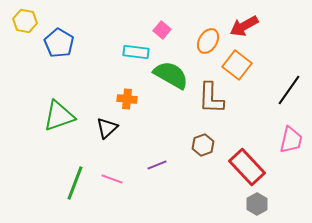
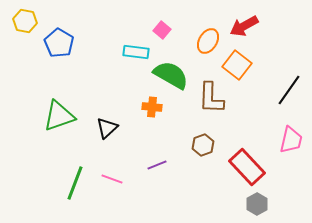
orange cross: moved 25 px right, 8 px down
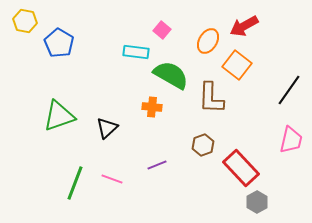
red rectangle: moved 6 px left, 1 px down
gray hexagon: moved 2 px up
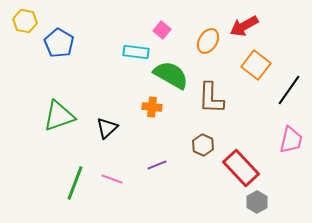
orange square: moved 19 px right
brown hexagon: rotated 15 degrees counterclockwise
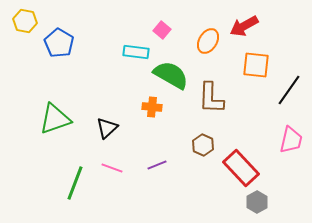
orange square: rotated 32 degrees counterclockwise
green triangle: moved 4 px left, 3 px down
pink line: moved 11 px up
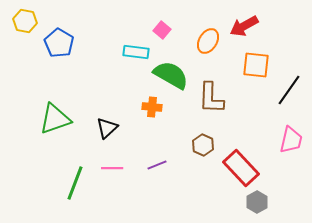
pink line: rotated 20 degrees counterclockwise
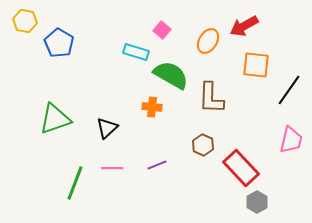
cyan rectangle: rotated 10 degrees clockwise
